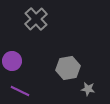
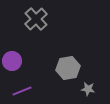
purple line: moved 2 px right; rotated 48 degrees counterclockwise
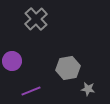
purple line: moved 9 px right
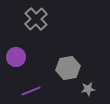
purple circle: moved 4 px right, 4 px up
gray star: rotated 16 degrees counterclockwise
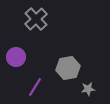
purple line: moved 4 px right, 4 px up; rotated 36 degrees counterclockwise
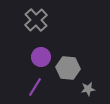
gray cross: moved 1 px down
purple circle: moved 25 px right
gray hexagon: rotated 15 degrees clockwise
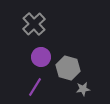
gray cross: moved 2 px left, 4 px down
gray hexagon: rotated 10 degrees clockwise
gray star: moved 5 px left
